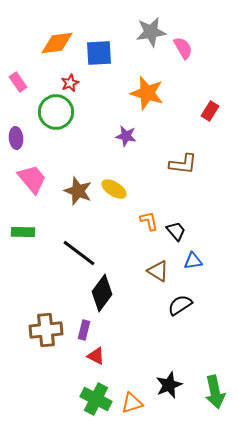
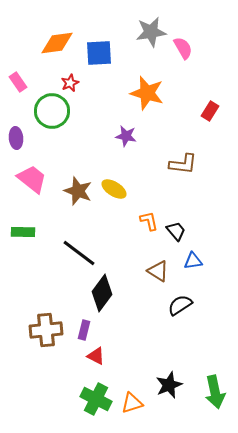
green circle: moved 4 px left, 1 px up
pink trapezoid: rotated 12 degrees counterclockwise
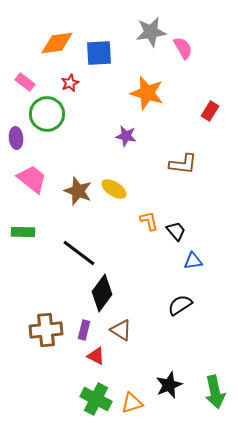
pink rectangle: moved 7 px right; rotated 18 degrees counterclockwise
green circle: moved 5 px left, 3 px down
brown triangle: moved 37 px left, 59 px down
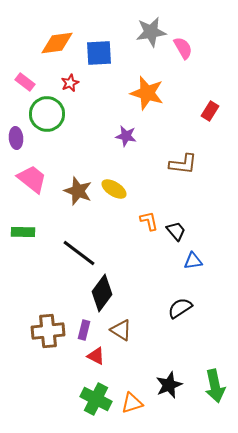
black semicircle: moved 3 px down
brown cross: moved 2 px right, 1 px down
green arrow: moved 6 px up
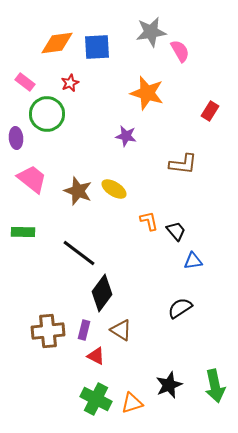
pink semicircle: moved 3 px left, 3 px down
blue square: moved 2 px left, 6 px up
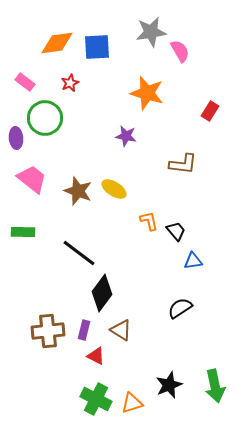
green circle: moved 2 px left, 4 px down
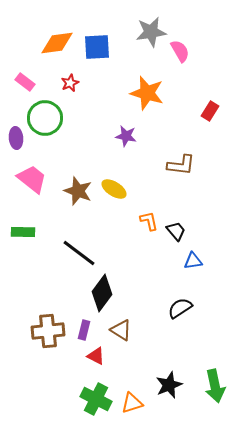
brown L-shape: moved 2 px left, 1 px down
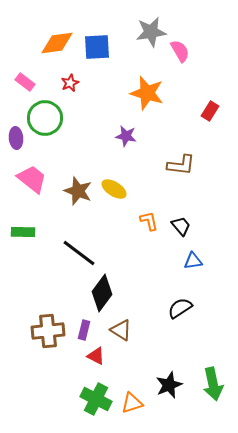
black trapezoid: moved 5 px right, 5 px up
green arrow: moved 2 px left, 2 px up
